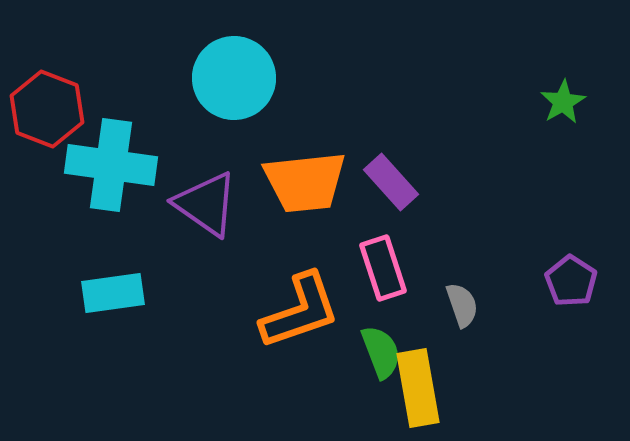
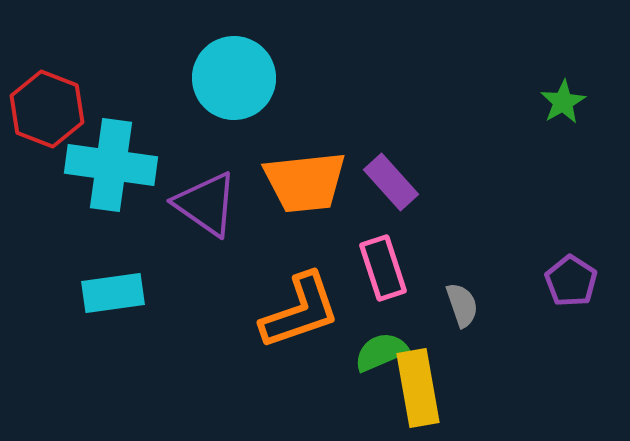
green semicircle: rotated 92 degrees counterclockwise
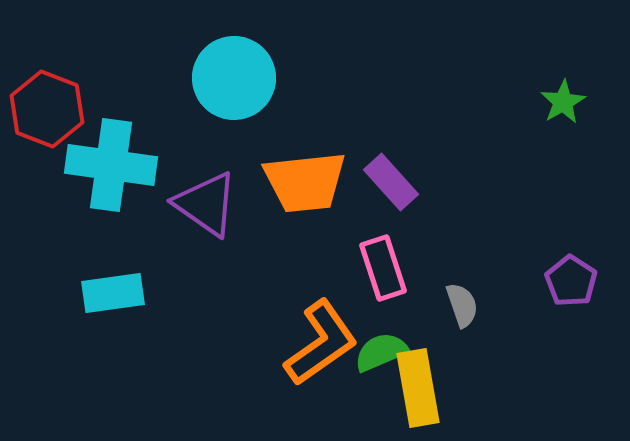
orange L-shape: moved 21 px right, 32 px down; rotated 16 degrees counterclockwise
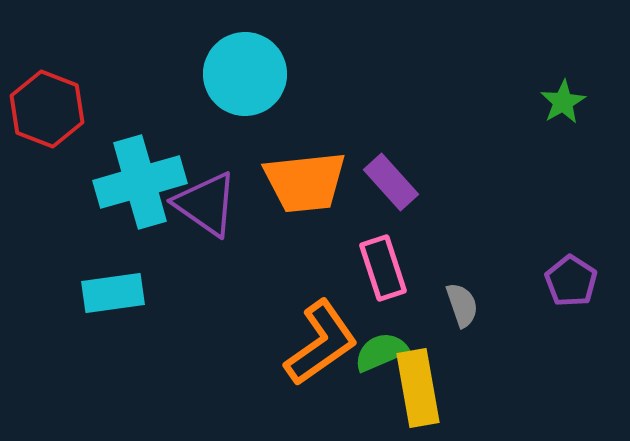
cyan circle: moved 11 px right, 4 px up
cyan cross: moved 29 px right, 17 px down; rotated 24 degrees counterclockwise
